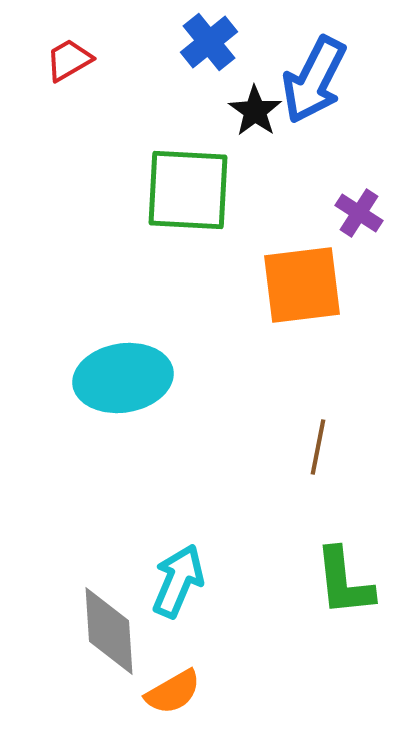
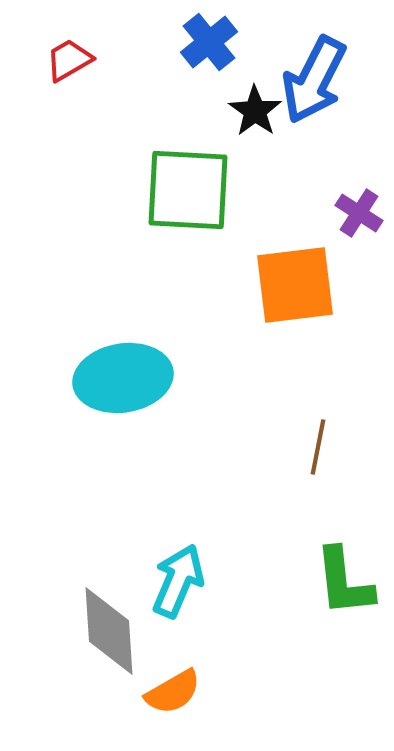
orange square: moved 7 px left
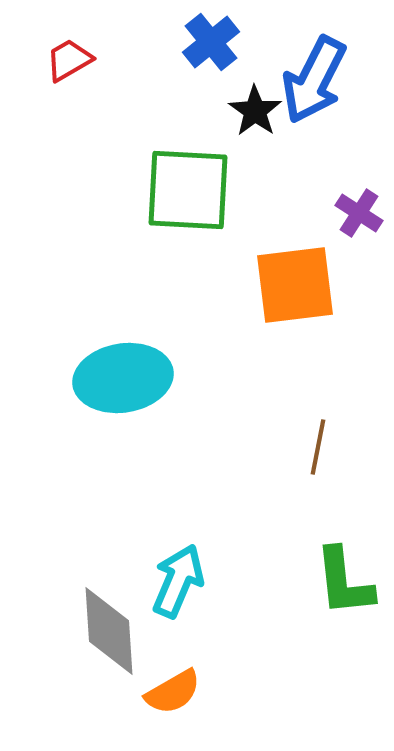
blue cross: moved 2 px right
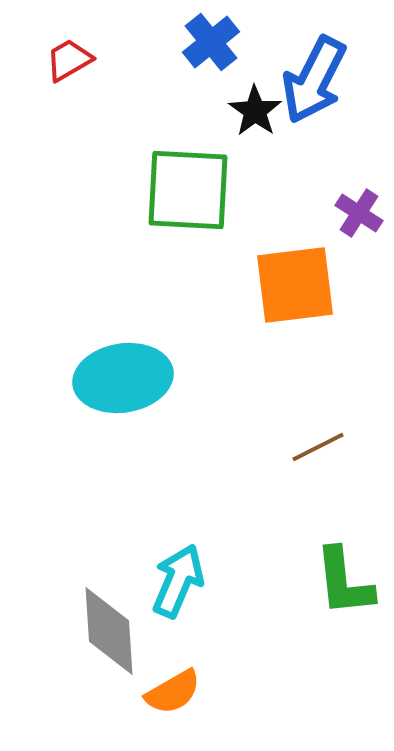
brown line: rotated 52 degrees clockwise
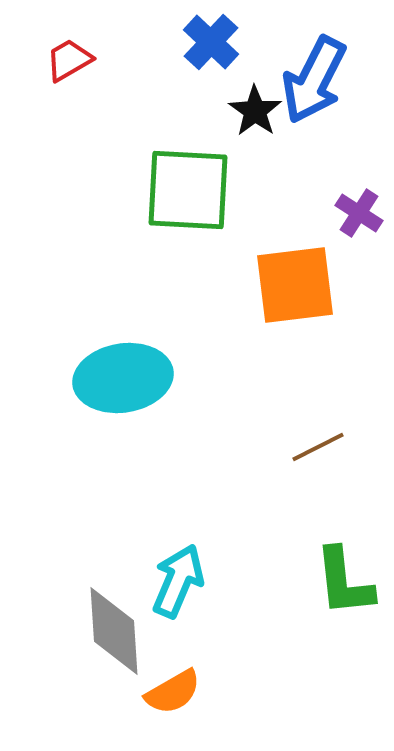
blue cross: rotated 8 degrees counterclockwise
gray diamond: moved 5 px right
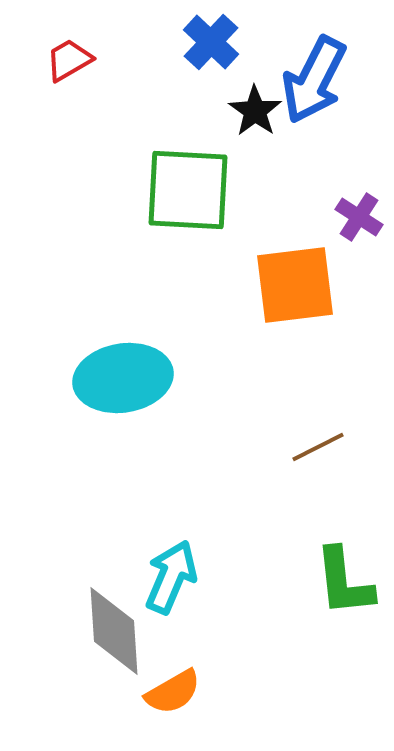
purple cross: moved 4 px down
cyan arrow: moved 7 px left, 4 px up
